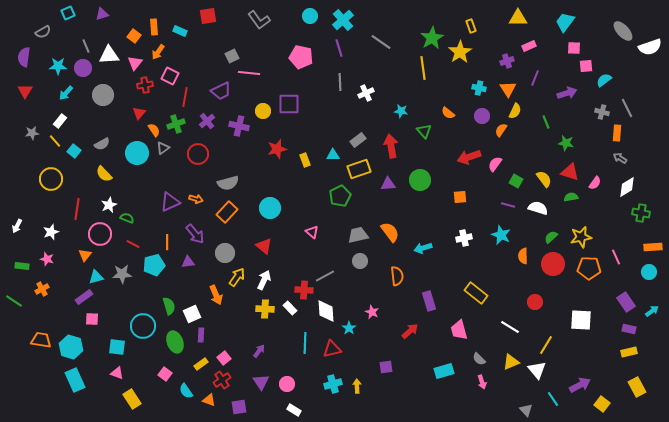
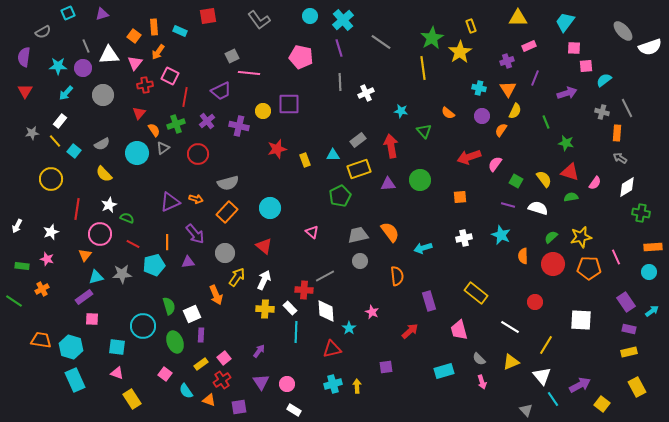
cyan line at (305, 343): moved 9 px left, 11 px up
white triangle at (537, 370): moved 5 px right, 6 px down
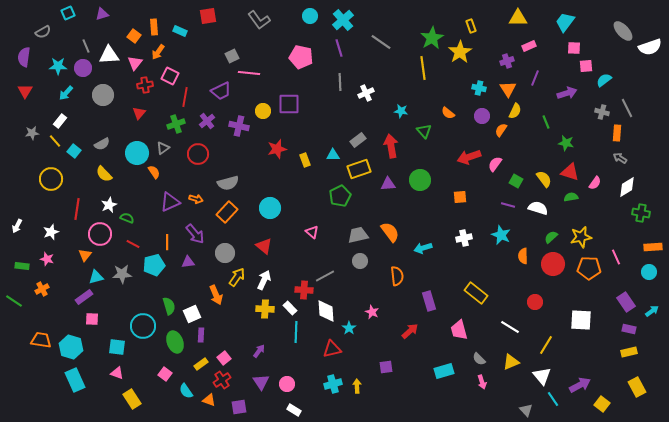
orange semicircle at (154, 130): moved 42 px down
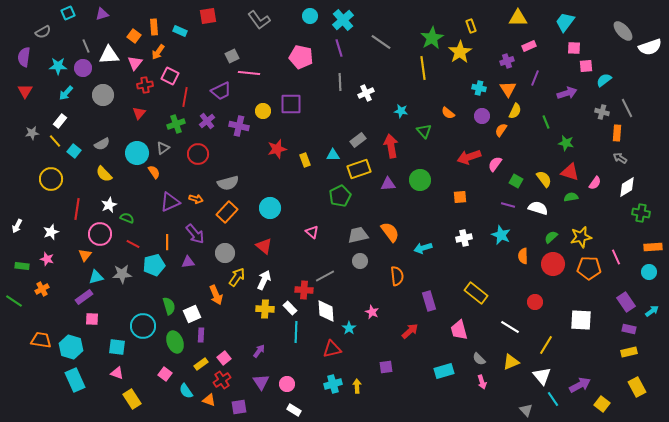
purple square at (289, 104): moved 2 px right
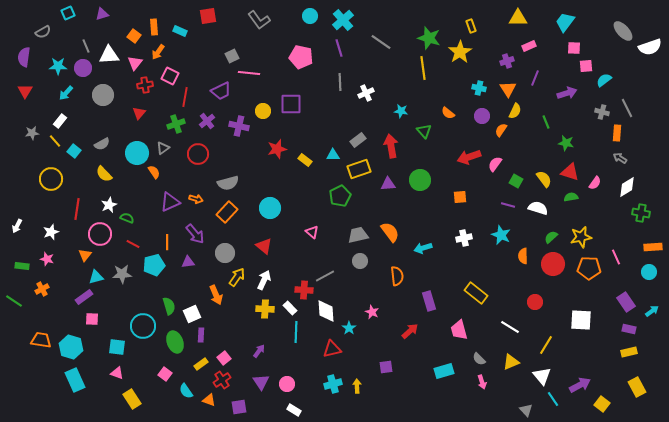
green star at (432, 38): moved 3 px left; rotated 25 degrees counterclockwise
yellow rectangle at (305, 160): rotated 32 degrees counterclockwise
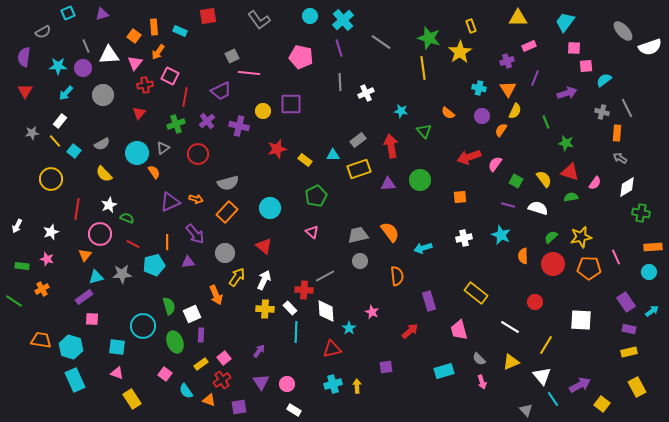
green pentagon at (340, 196): moved 24 px left
